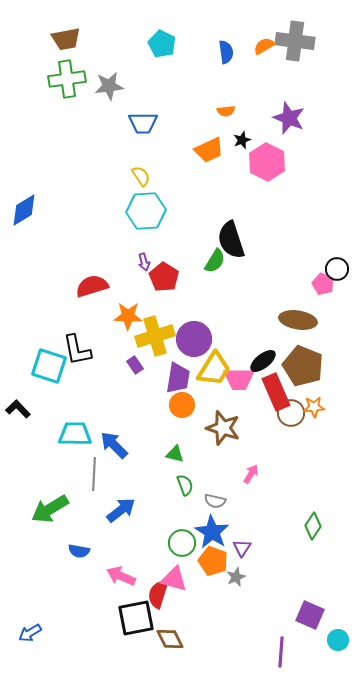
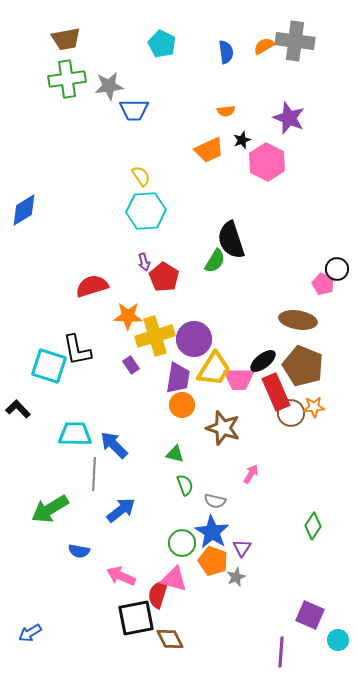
blue trapezoid at (143, 123): moved 9 px left, 13 px up
purple rectangle at (135, 365): moved 4 px left
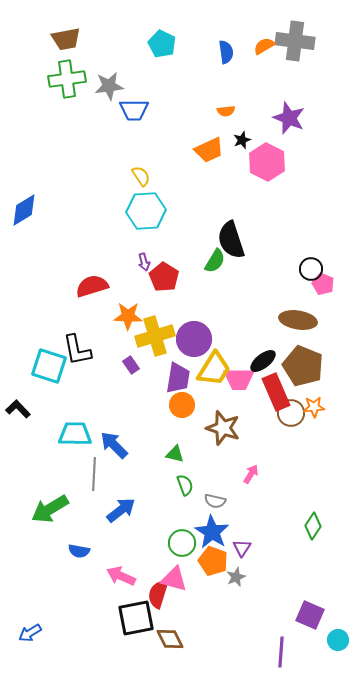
black circle at (337, 269): moved 26 px left
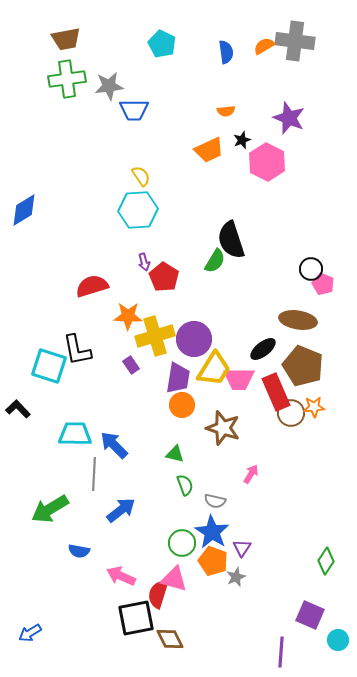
cyan hexagon at (146, 211): moved 8 px left, 1 px up
black ellipse at (263, 361): moved 12 px up
green diamond at (313, 526): moved 13 px right, 35 px down
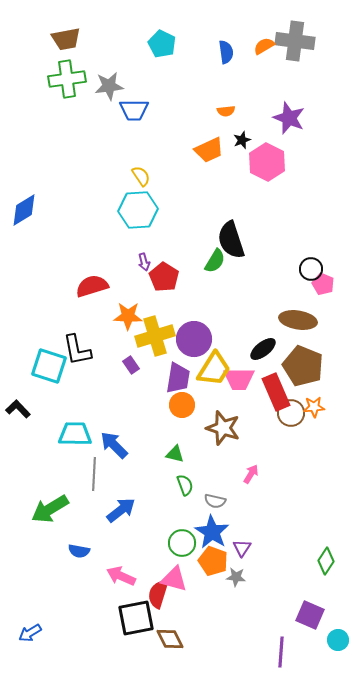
gray star at (236, 577): rotated 30 degrees clockwise
